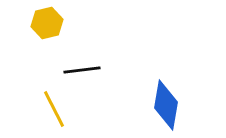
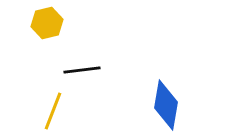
yellow line: moved 1 px left, 2 px down; rotated 48 degrees clockwise
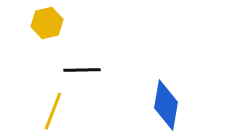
black line: rotated 6 degrees clockwise
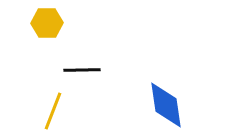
yellow hexagon: rotated 12 degrees clockwise
blue diamond: rotated 18 degrees counterclockwise
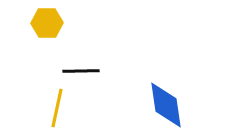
black line: moved 1 px left, 1 px down
yellow line: moved 4 px right, 3 px up; rotated 9 degrees counterclockwise
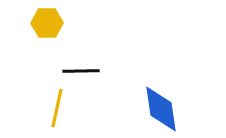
blue diamond: moved 5 px left, 4 px down
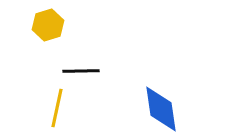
yellow hexagon: moved 1 px right, 2 px down; rotated 16 degrees counterclockwise
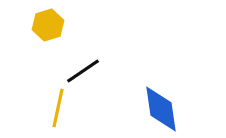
black line: moved 2 px right; rotated 33 degrees counterclockwise
yellow line: moved 1 px right
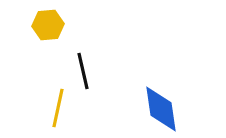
yellow hexagon: rotated 12 degrees clockwise
black line: rotated 69 degrees counterclockwise
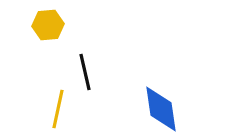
black line: moved 2 px right, 1 px down
yellow line: moved 1 px down
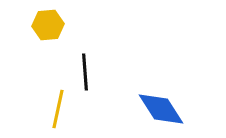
black line: rotated 9 degrees clockwise
blue diamond: rotated 24 degrees counterclockwise
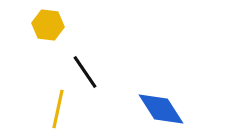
yellow hexagon: rotated 12 degrees clockwise
black line: rotated 30 degrees counterclockwise
